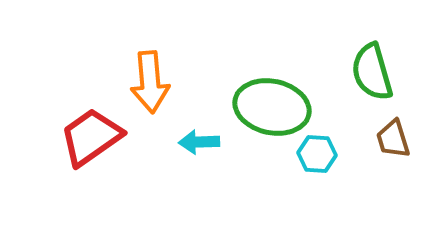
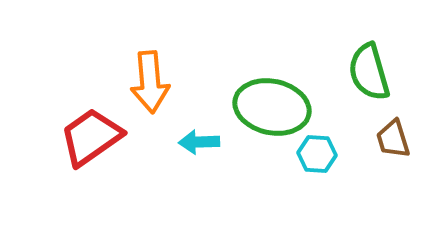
green semicircle: moved 3 px left
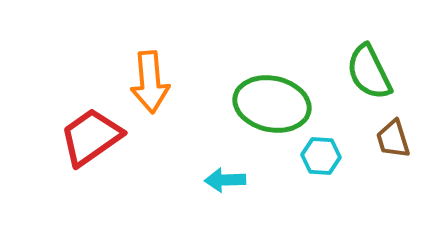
green semicircle: rotated 10 degrees counterclockwise
green ellipse: moved 3 px up
cyan arrow: moved 26 px right, 38 px down
cyan hexagon: moved 4 px right, 2 px down
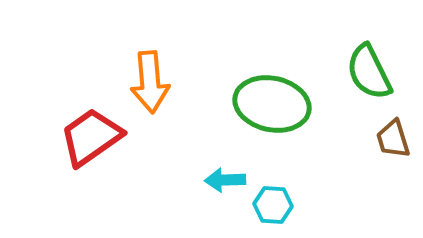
cyan hexagon: moved 48 px left, 49 px down
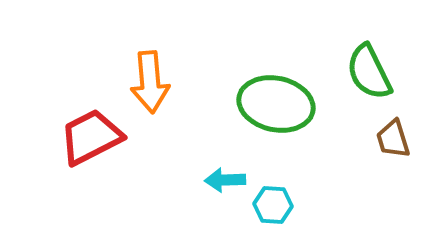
green ellipse: moved 4 px right
red trapezoid: rotated 8 degrees clockwise
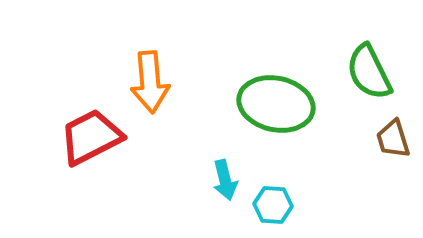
cyan arrow: rotated 102 degrees counterclockwise
